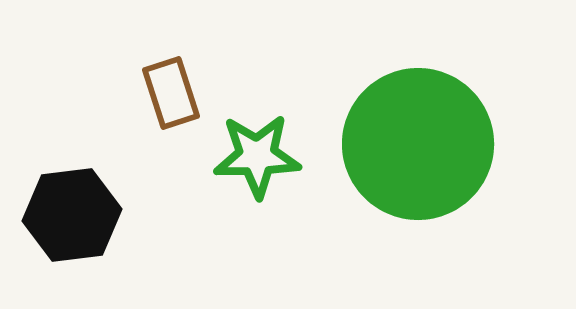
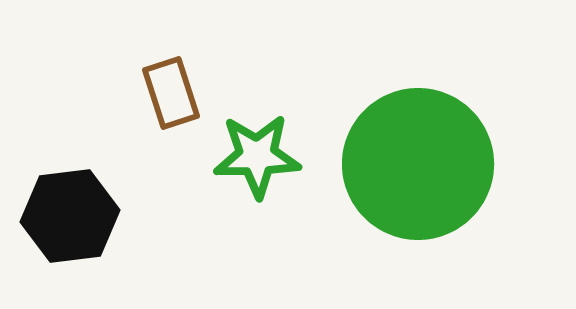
green circle: moved 20 px down
black hexagon: moved 2 px left, 1 px down
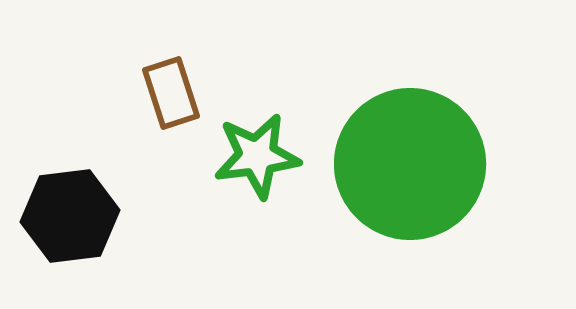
green star: rotated 6 degrees counterclockwise
green circle: moved 8 px left
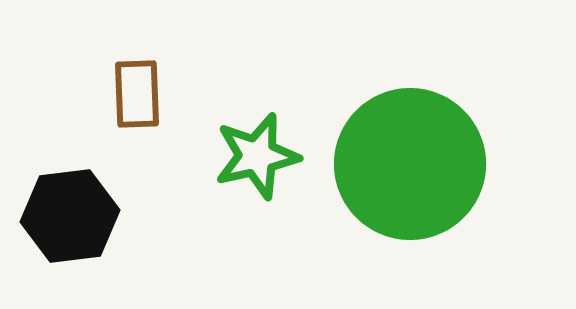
brown rectangle: moved 34 px left, 1 px down; rotated 16 degrees clockwise
green star: rotated 6 degrees counterclockwise
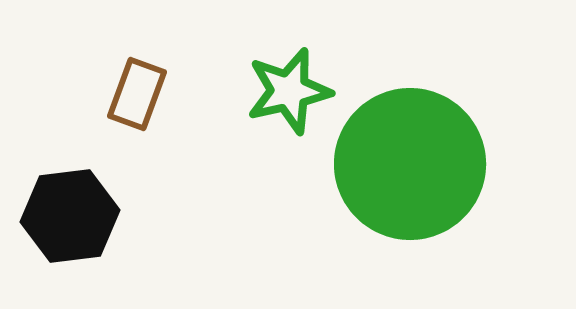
brown rectangle: rotated 22 degrees clockwise
green star: moved 32 px right, 65 px up
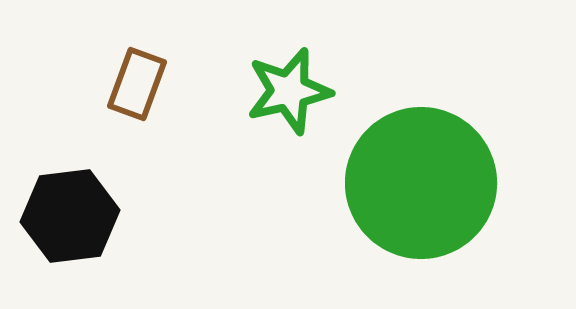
brown rectangle: moved 10 px up
green circle: moved 11 px right, 19 px down
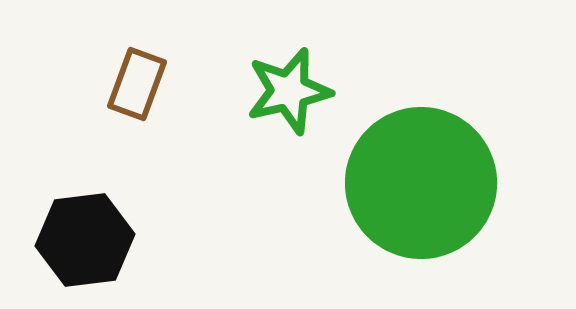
black hexagon: moved 15 px right, 24 px down
